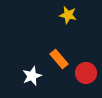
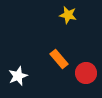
white star: moved 14 px left
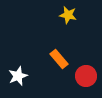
red circle: moved 3 px down
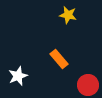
red circle: moved 2 px right, 9 px down
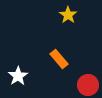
yellow star: rotated 24 degrees clockwise
white star: rotated 12 degrees counterclockwise
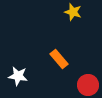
yellow star: moved 5 px right, 3 px up; rotated 18 degrees counterclockwise
white star: rotated 30 degrees counterclockwise
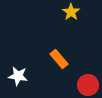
yellow star: moved 2 px left; rotated 18 degrees clockwise
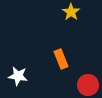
orange rectangle: moved 2 px right; rotated 18 degrees clockwise
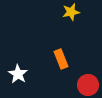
yellow star: rotated 24 degrees clockwise
white star: moved 2 px up; rotated 24 degrees clockwise
